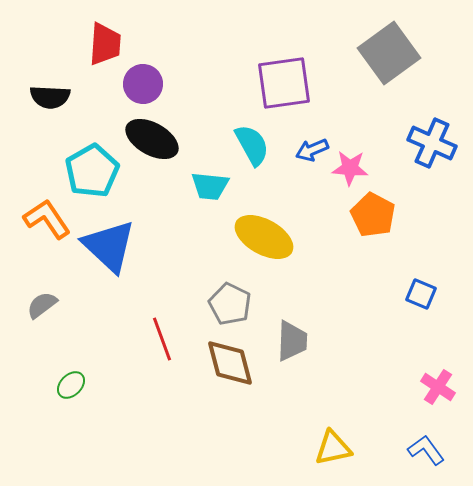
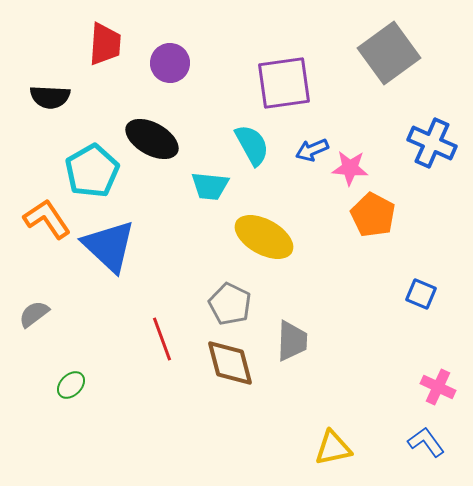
purple circle: moved 27 px right, 21 px up
gray semicircle: moved 8 px left, 9 px down
pink cross: rotated 8 degrees counterclockwise
blue L-shape: moved 8 px up
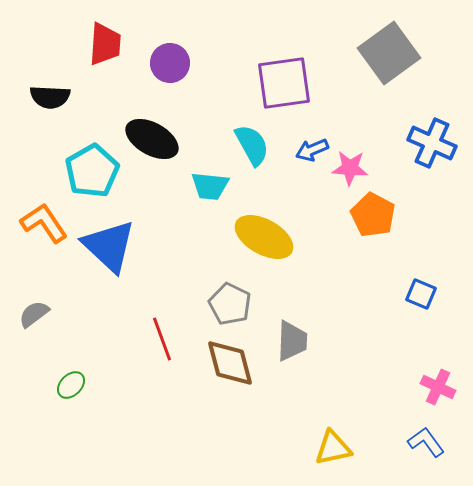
orange L-shape: moved 3 px left, 4 px down
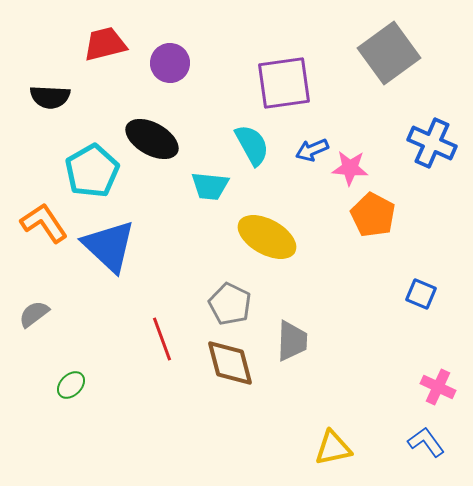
red trapezoid: rotated 108 degrees counterclockwise
yellow ellipse: moved 3 px right
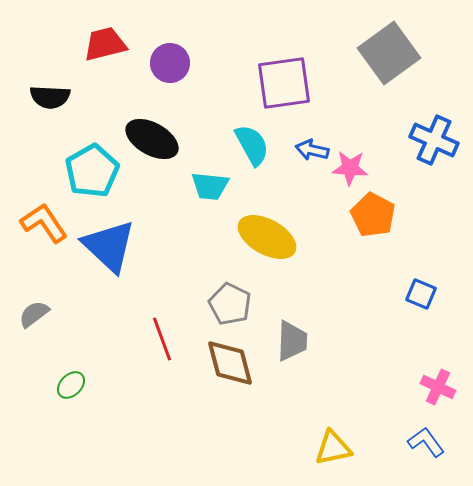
blue cross: moved 2 px right, 3 px up
blue arrow: rotated 36 degrees clockwise
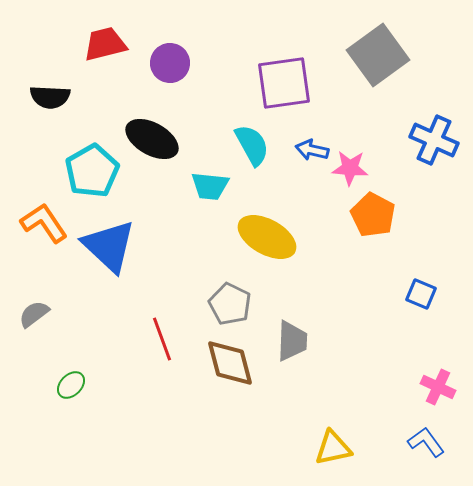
gray square: moved 11 px left, 2 px down
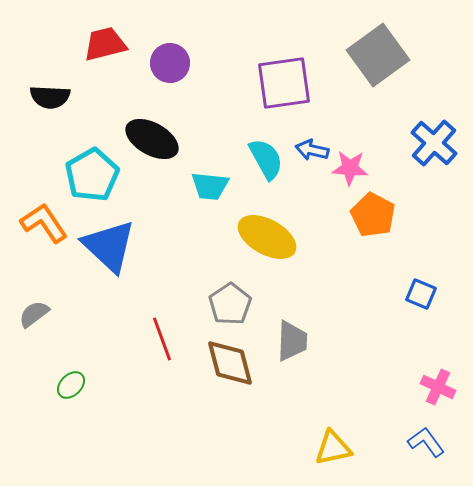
blue cross: moved 3 px down; rotated 18 degrees clockwise
cyan semicircle: moved 14 px right, 14 px down
cyan pentagon: moved 4 px down
gray pentagon: rotated 12 degrees clockwise
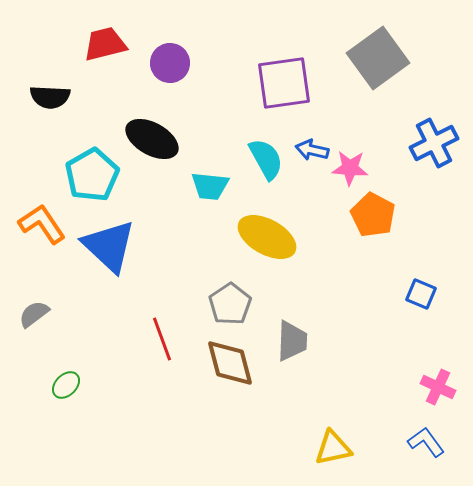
gray square: moved 3 px down
blue cross: rotated 21 degrees clockwise
orange L-shape: moved 2 px left, 1 px down
green ellipse: moved 5 px left
